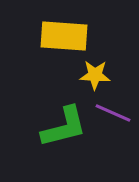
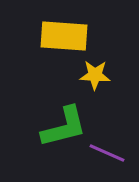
purple line: moved 6 px left, 40 px down
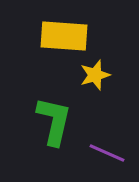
yellow star: rotated 20 degrees counterclockwise
green L-shape: moved 10 px left, 6 px up; rotated 63 degrees counterclockwise
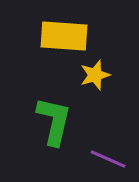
purple line: moved 1 px right, 6 px down
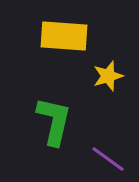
yellow star: moved 13 px right, 1 px down
purple line: rotated 12 degrees clockwise
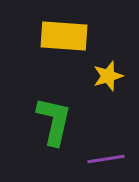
purple line: moved 2 px left; rotated 45 degrees counterclockwise
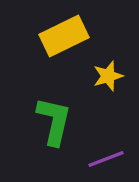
yellow rectangle: rotated 30 degrees counterclockwise
purple line: rotated 12 degrees counterclockwise
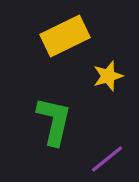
yellow rectangle: moved 1 px right
purple line: moved 1 px right; rotated 18 degrees counterclockwise
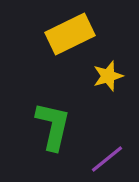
yellow rectangle: moved 5 px right, 2 px up
green L-shape: moved 1 px left, 5 px down
